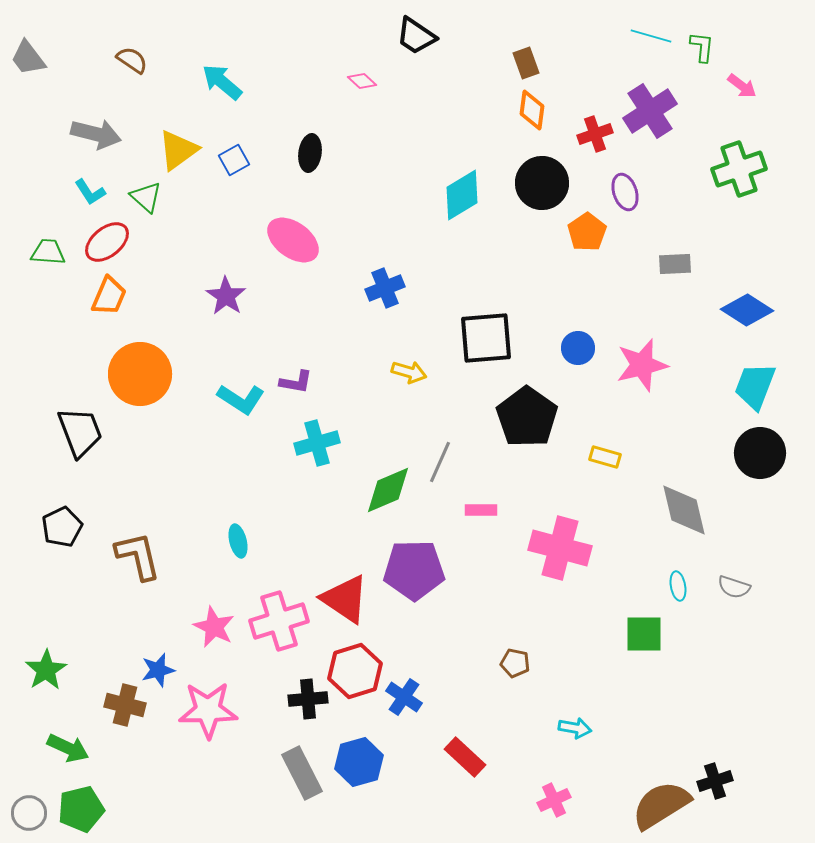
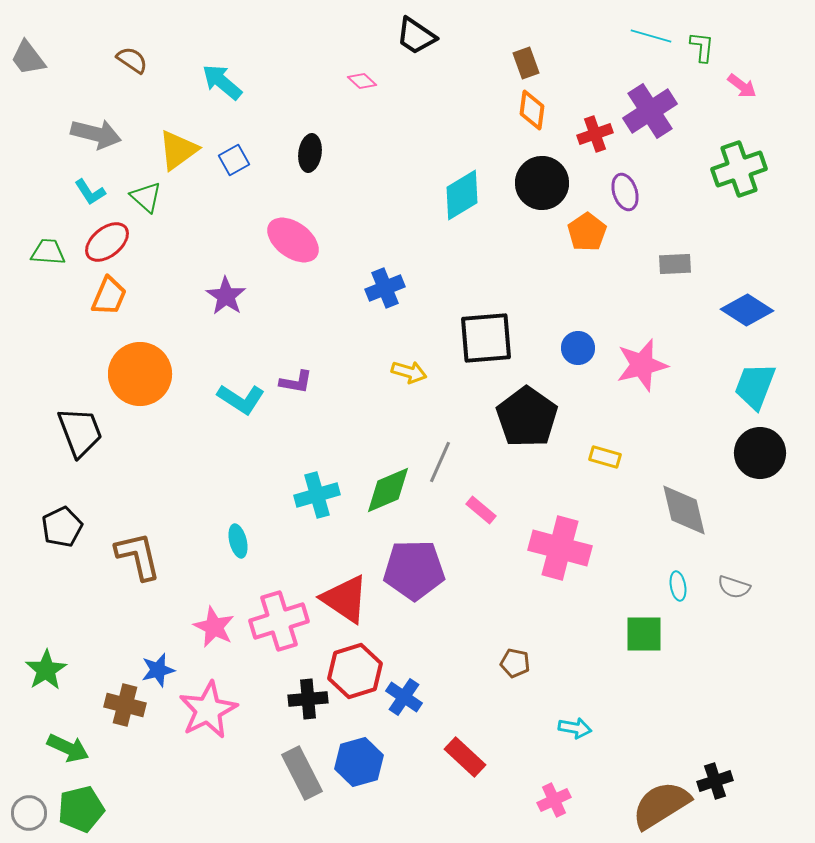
cyan cross at (317, 443): moved 52 px down
pink rectangle at (481, 510): rotated 40 degrees clockwise
pink star at (208, 710): rotated 26 degrees counterclockwise
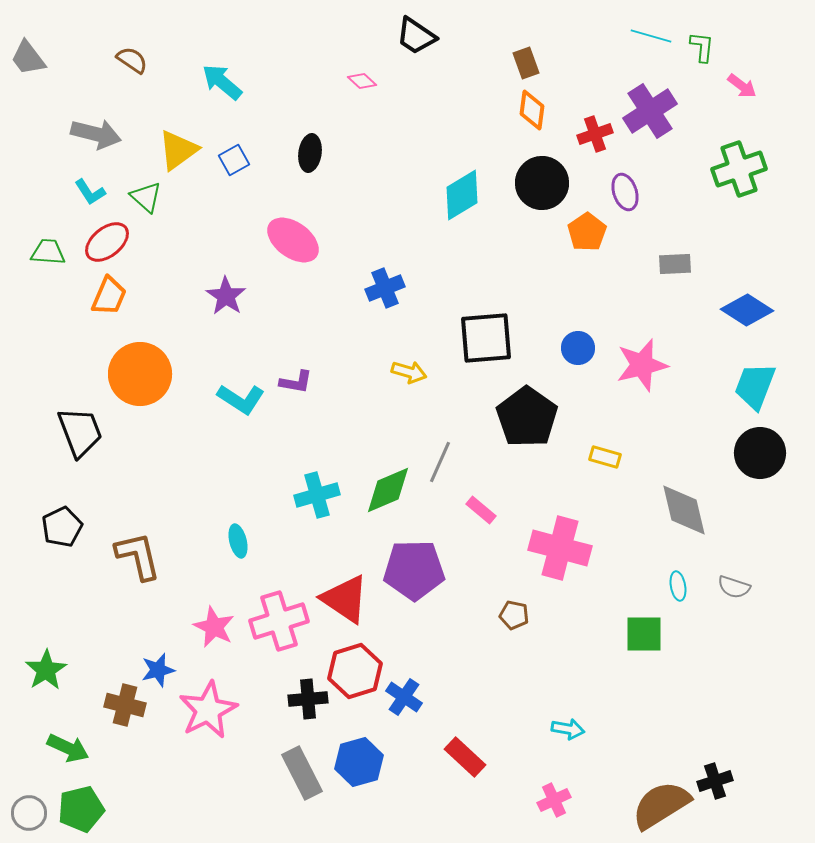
brown pentagon at (515, 663): moved 1 px left, 48 px up
cyan arrow at (575, 728): moved 7 px left, 1 px down
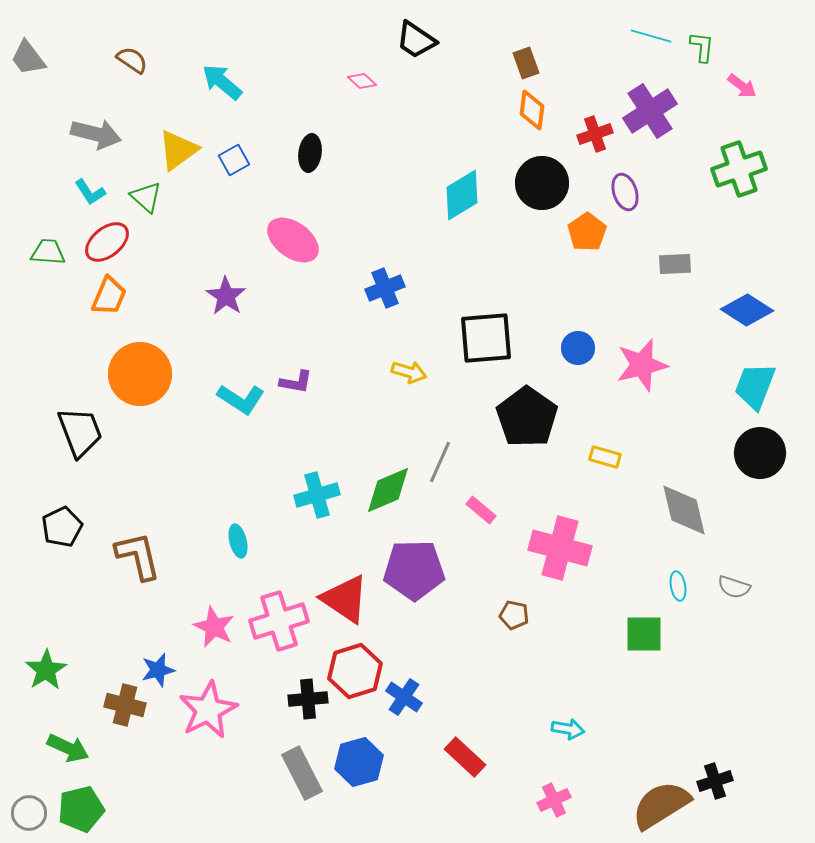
black trapezoid at (416, 36): moved 4 px down
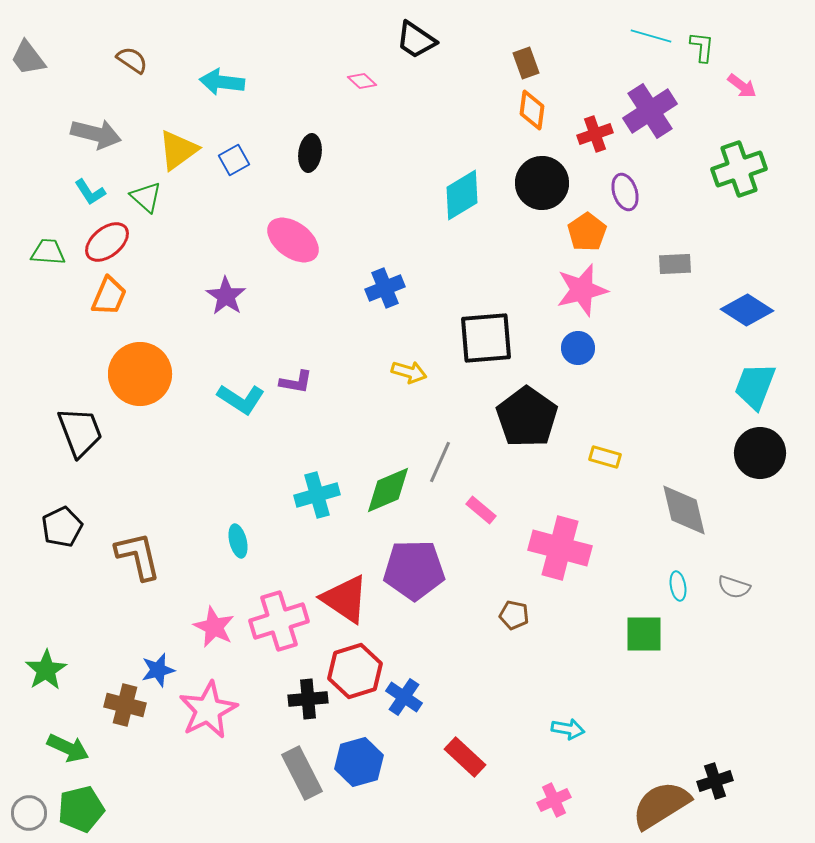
cyan arrow at (222, 82): rotated 33 degrees counterclockwise
pink star at (642, 365): moved 60 px left, 75 px up
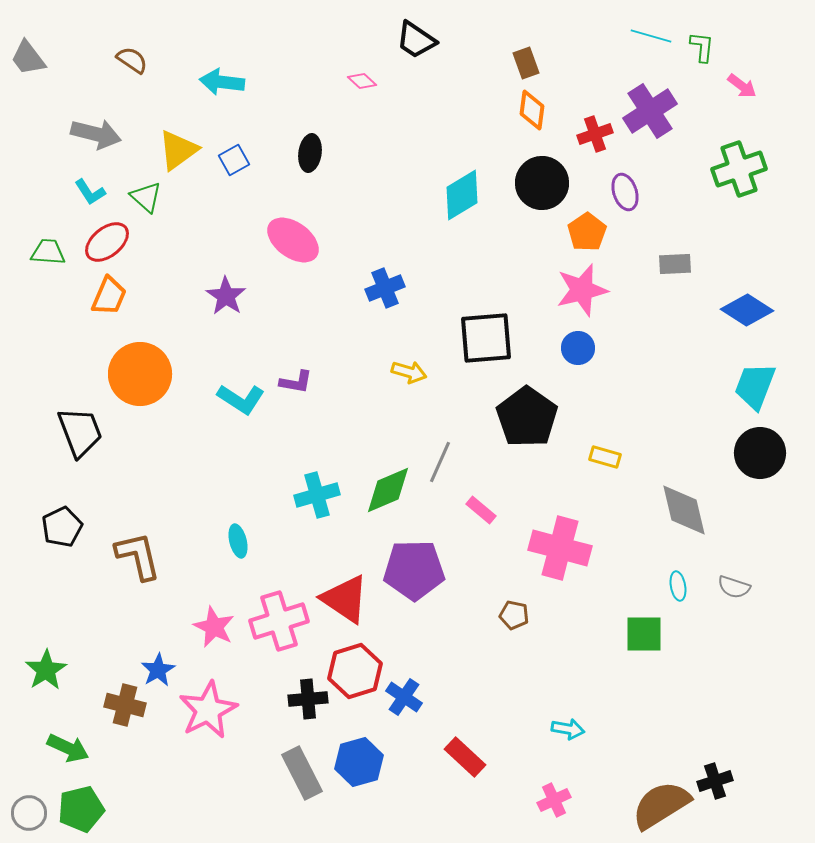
blue star at (158, 670): rotated 16 degrees counterclockwise
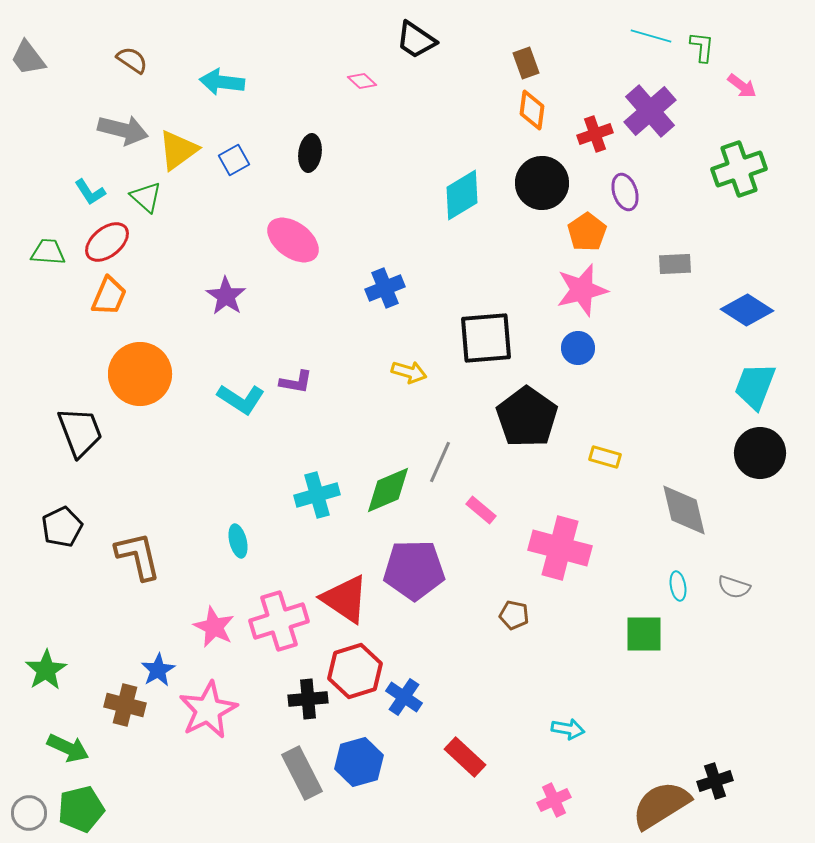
purple cross at (650, 111): rotated 8 degrees counterclockwise
gray arrow at (96, 134): moved 27 px right, 4 px up
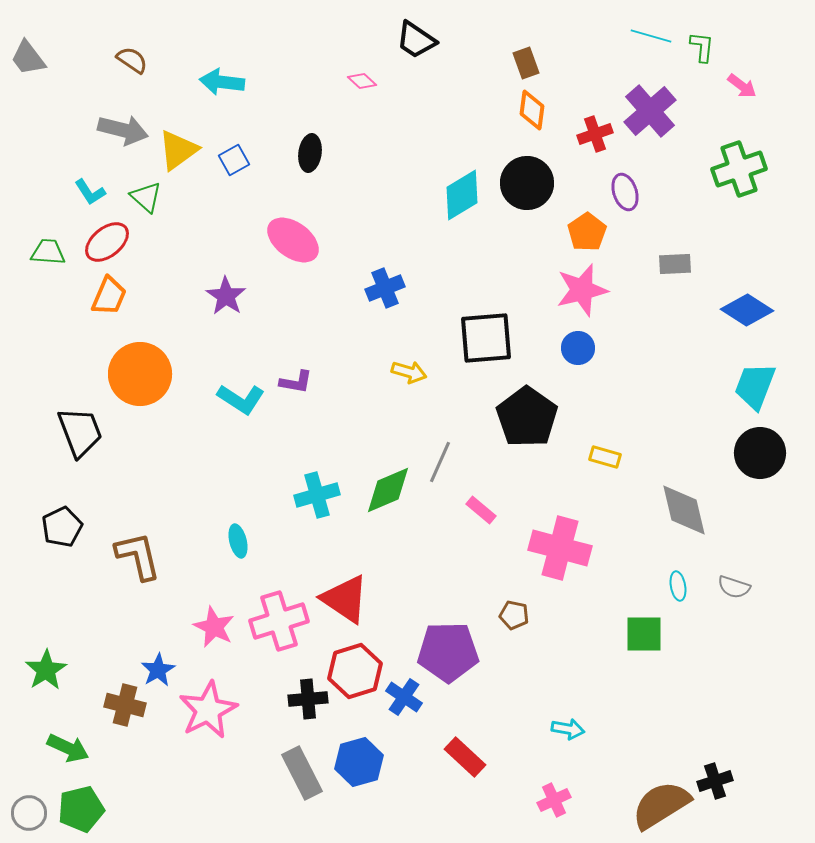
black circle at (542, 183): moved 15 px left
purple pentagon at (414, 570): moved 34 px right, 82 px down
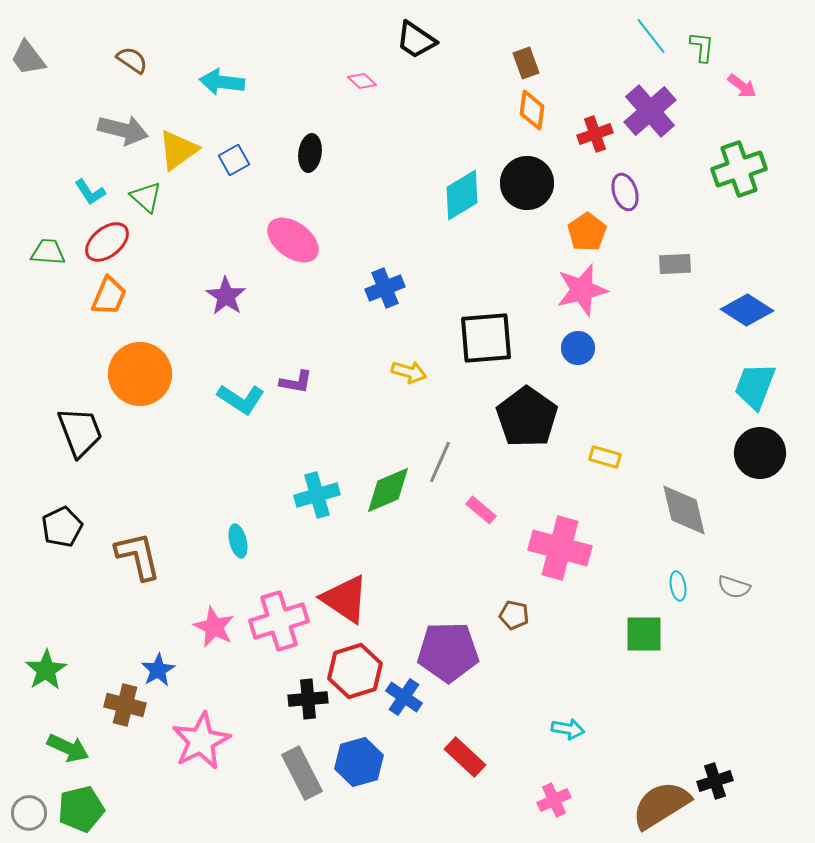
cyan line at (651, 36): rotated 36 degrees clockwise
pink star at (208, 710): moved 7 px left, 31 px down
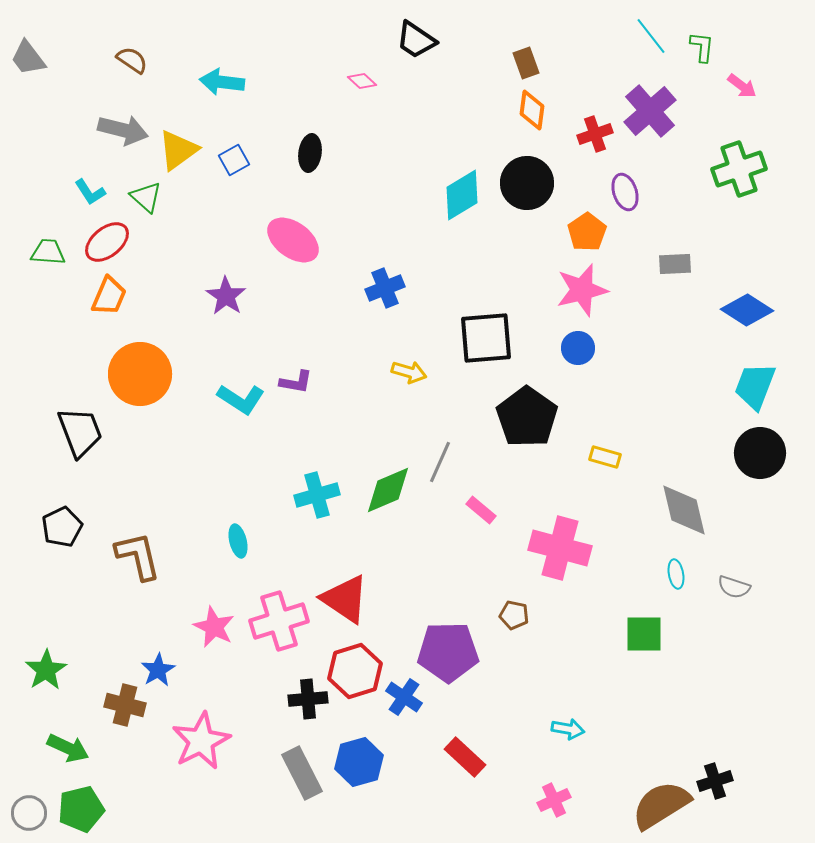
cyan ellipse at (678, 586): moved 2 px left, 12 px up
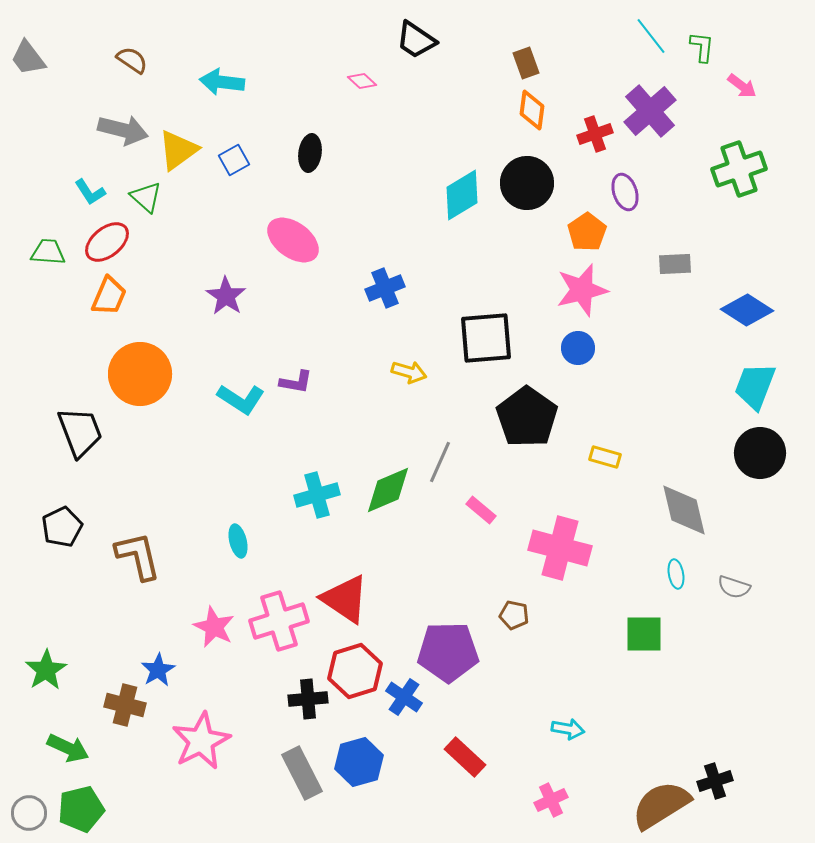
pink cross at (554, 800): moved 3 px left
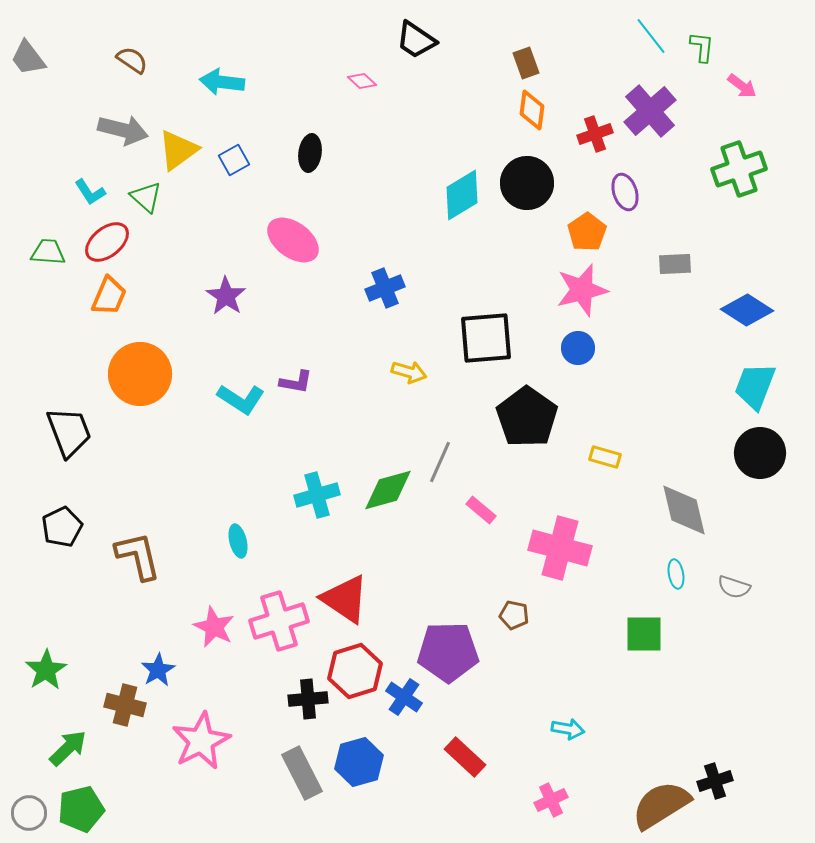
black trapezoid at (80, 432): moved 11 px left
green diamond at (388, 490): rotated 8 degrees clockwise
green arrow at (68, 748): rotated 69 degrees counterclockwise
